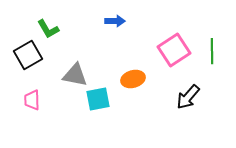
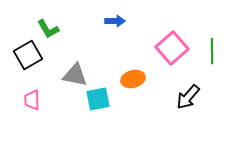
pink square: moved 2 px left, 2 px up; rotated 8 degrees counterclockwise
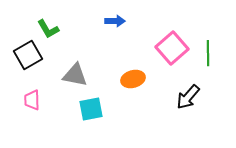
green line: moved 4 px left, 2 px down
cyan square: moved 7 px left, 10 px down
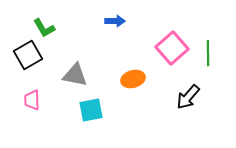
green L-shape: moved 4 px left, 1 px up
cyan square: moved 1 px down
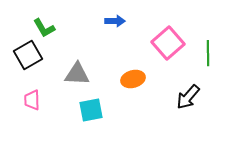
pink square: moved 4 px left, 5 px up
gray triangle: moved 2 px right, 1 px up; rotated 8 degrees counterclockwise
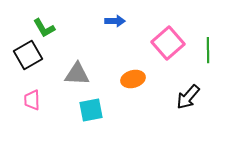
green line: moved 3 px up
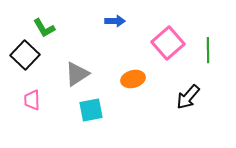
black square: moved 3 px left; rotated 16 degrees counterclockwise
gray triangle: rotated 36 degrees counterclockwise
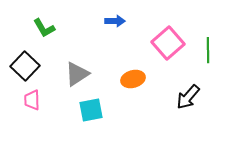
black square: moved 11 px down
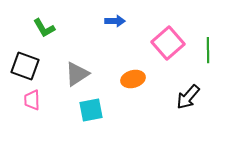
black square: rotated 24 degrees counterclockwise
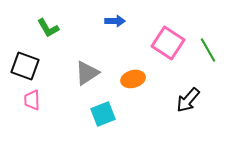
green L-shape: moved 4 px right
pink square: rotated 16 degrees counterclockwise
green line: rotated 30 degrees counterclockwise
gray triangle: moved 10 px right, 1 px up
black arrow: moved 3 px down
cyan square: moved 12 px right, 4 px down; rotated 10 degrees counterclockwise
